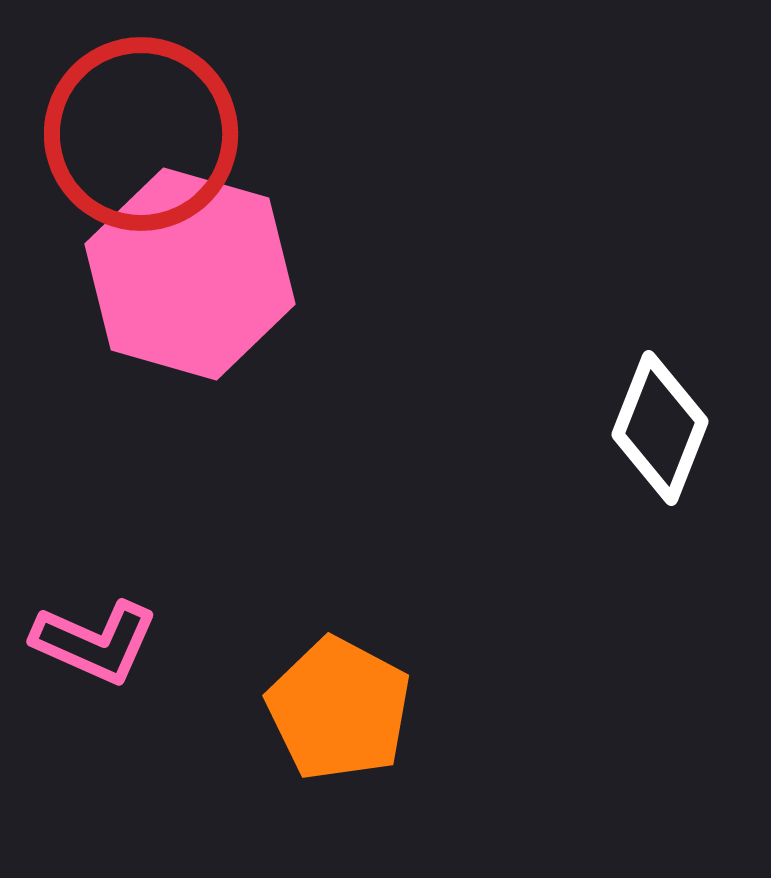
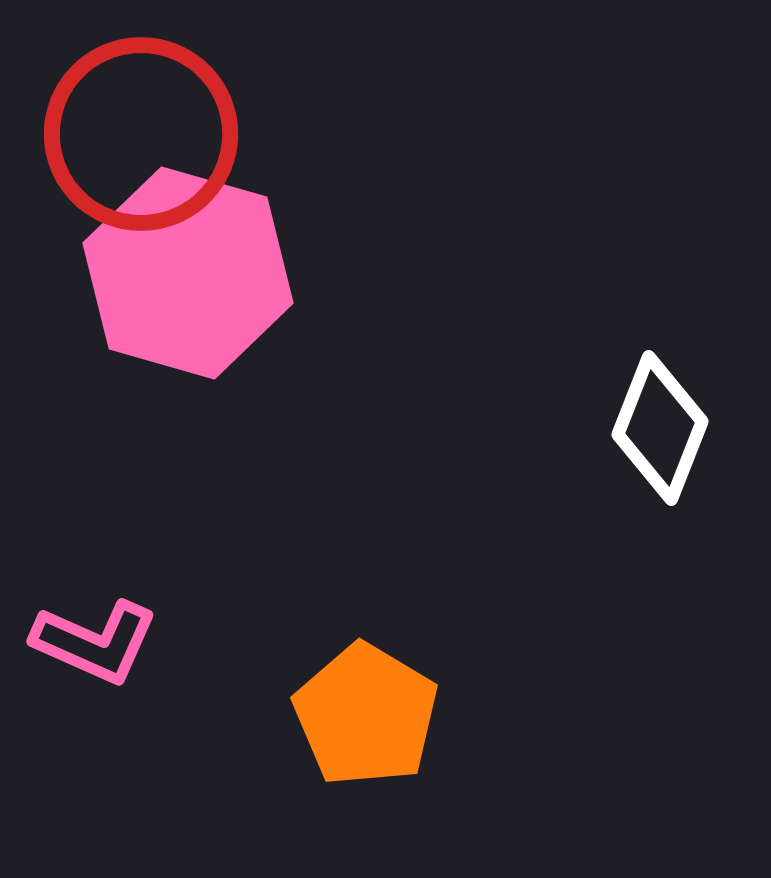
pink hexagon: moved 2 px left, 1 px up
orange pentagon: moved 27 px right, 6 px down; rotated 3 degrees clockwise
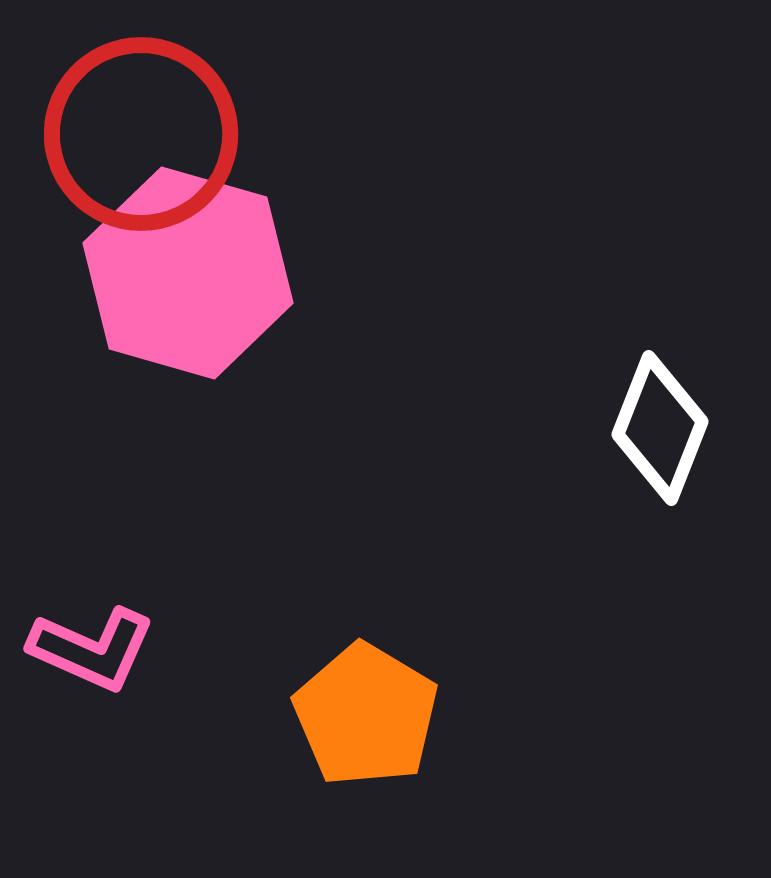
pink L-shape: moved 3 px left, 7 px down
